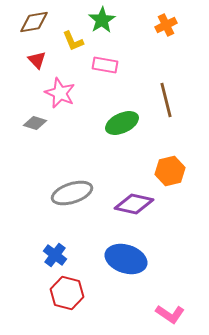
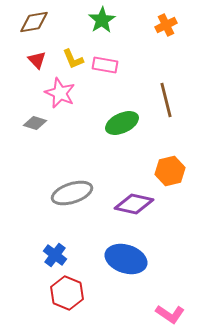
yellow L-shape: moved 18 px down
red hexagon: rotated 8 degrees clockwise
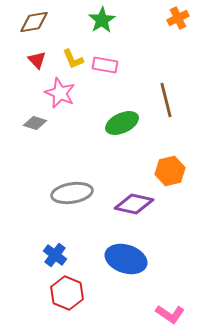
orange cross: moved 12 px right, 7 px up
gray ellipse: rotated 9 degrees clockwise
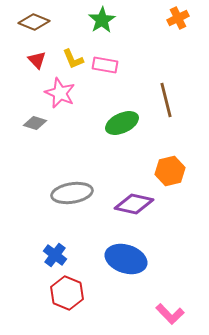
brown diamond: rotated 32 degrees clockwise
pink L-shape: rotated 12 degrees clockwise
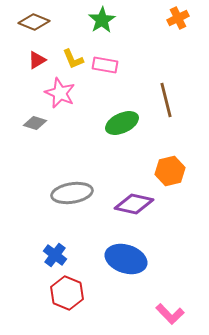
red triangle: rotated 42 degrees clockwise
